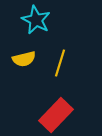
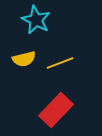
yellow line: rotated 52 degrees clockwise
red rectangle: moved 5 px up
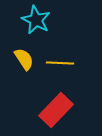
yellow semicircle: rotated 110 degrees counterclockwise
yellow line: rotated 24 degrees clockwise
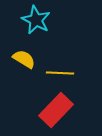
yellow semicircle: rotated 25 degrees counterclockwise
yellow line: moved 10 px down
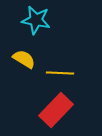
cyan star: rotated 16 degrees counterclockwise
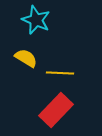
cyan star: rotated 12 degrees clockwise
yellow semicircle: moved 2 px right, 1 px up
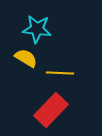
cyan star: moved 1 px right, 9 px down; rotated 16 degrees counterclockwise
red rectangle: moved 5 px left
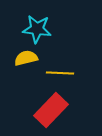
yellow semicircle: rotated 45 degrees counterclockwise
